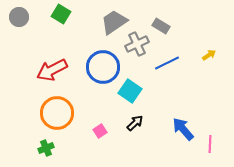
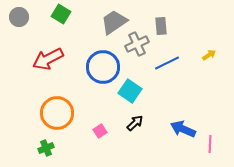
gray rectangle: rotated 54 degrees clockwise
red arrow: moved 4 px left, 11 px up
blue arrow: rotated 25 degrees counterclockwise
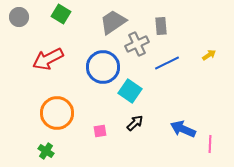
gray trapezoid: moved 1 px left
pink square: rotated 24 degrees clockwise
green cross: moved 3 px down; rotated 35 degrees counterclockwise
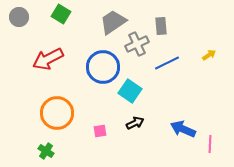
black arrow: rotated 18 degrees clockwise
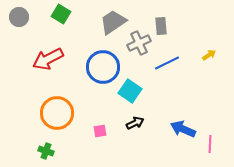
gray cross: moved 2 px right, 1 px up
green cross: rotated 14 degrees counterclockwise
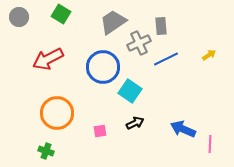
blue line: moved 1 px left, 4 px up
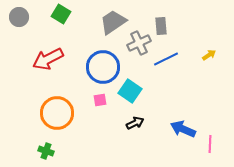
pink square: moved 31 px up
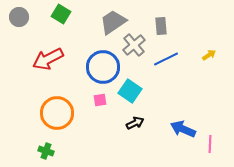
gray cross: moved 5 px left, 2 px down; rotated 15 degrees counterclockwise
